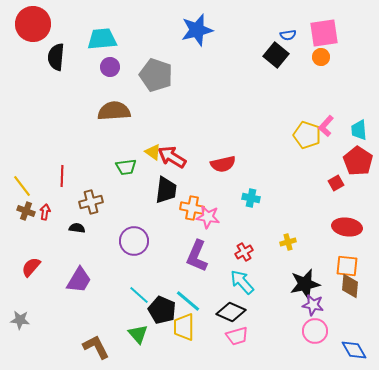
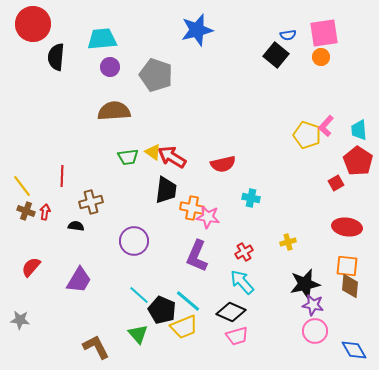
green trapezoid at (126, 167): moved 2 px right, 10 px up
black semicircle at (77, 228): moved 1 px left, 2 px up
yellow trapezoid at (184, 327): rotated 112 degrees counterclockwise
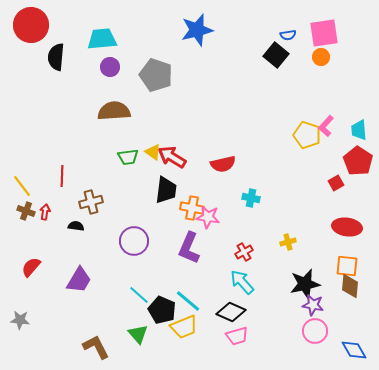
red circle at (33, 24): moved 2 px left, 1 px down
purple L-shape at (197, 256): moved 8 px left, 8 px up
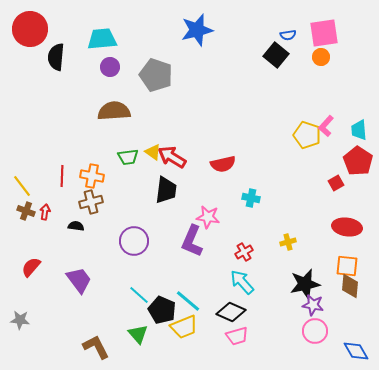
red circle at (31, 25): moved 1 px left, 4 px down
orange cross at (192, 208): moved 100 px left, 32 px up
purple L-shape at (189, 248): moved 3 px right, 7 px up
purple trapezoid at (79, 280): rotated 68 degrees counterclockwise
blue diamond at (354, 350): moved 2 px right, 1 px down
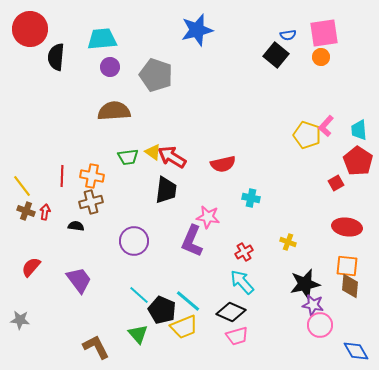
yellow cross at (288, 242): rotated 35 degrees clockwise
pink circle at (315, 331): moved 5 px right, 6 px up
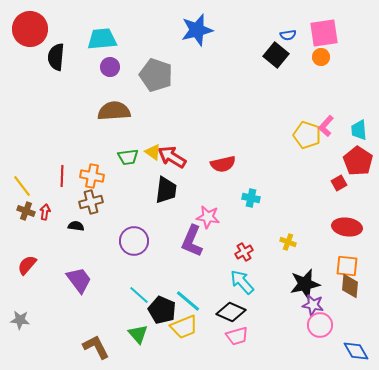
red square at (336, 183): moved 3 px right
red semicircle at (31, 267): moved 4 px left, 2 px up
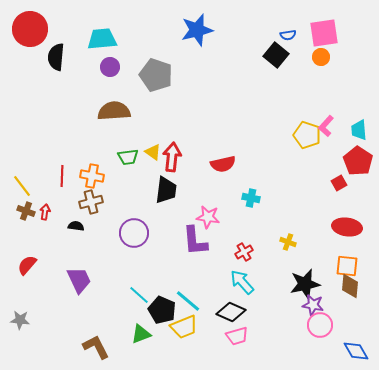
red arrow at (172, 157): rotated 64 degrees clockwise
purple circle at (134, 241): moved 8 px up
purple L-shape at (192, 241): moved 3 px right; rotated 28 degrees counterclockwise
purple trapezoid at (79, 280): rotated 12 degrees clockwise
green triangle at (138, 334): moved 3 px right; rotated 50 degrees clockwise
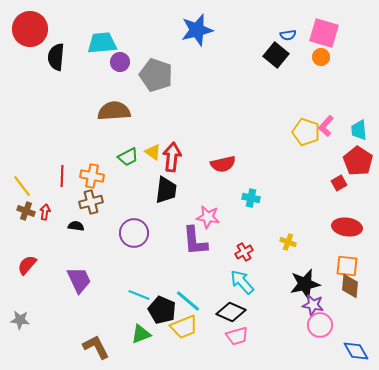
pink square at (324, 33): rotated 24 degrees clockwise
cyan trapezoid at (102, 39): moved 4 px down
purple circle at (110, 67): moved 10 px right, 5 px up
yellow pentagon at (307, 135): moved 1 px left, 3 px up
green trapezoid at (128, 157): rotated 20 degrees counterclockwise
cyan line at (139, 295): rotated 20 degrees counterclockwise
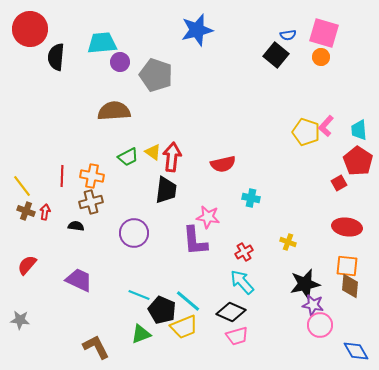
purple trapezoid at (79, 280): rotated 40 degrees counterclockwise
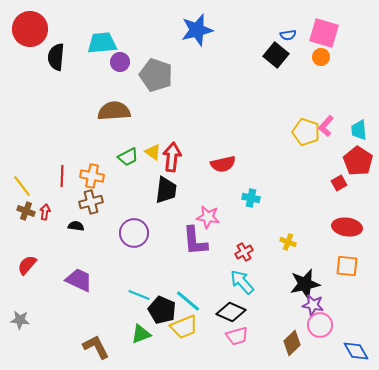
brown diamond at (350, 286): moved 58 px left, 57 px down; rotated 40 degrees clockwise
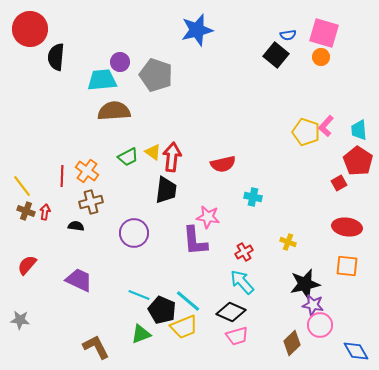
cyan trapezoid at (102, 43): moved 37 px down
orange cross at (92, 176): moved 5 px left, 5 px up; rotated 25 degrees clockwise
cyan cross at (251, 198): moved 2 px right, 1 px up
